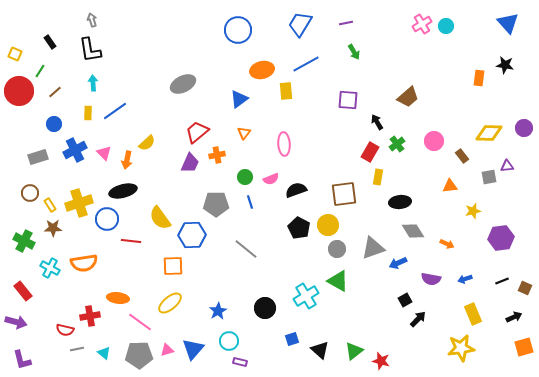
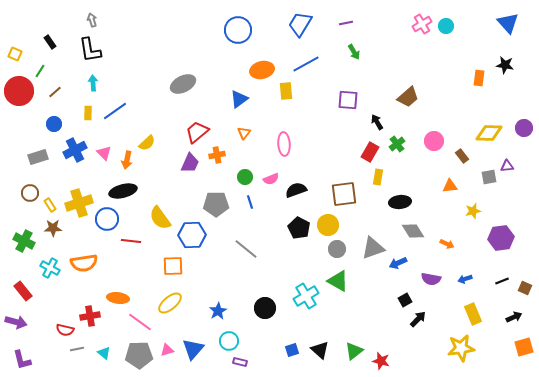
blue square at (292, 339): moved 11 px down
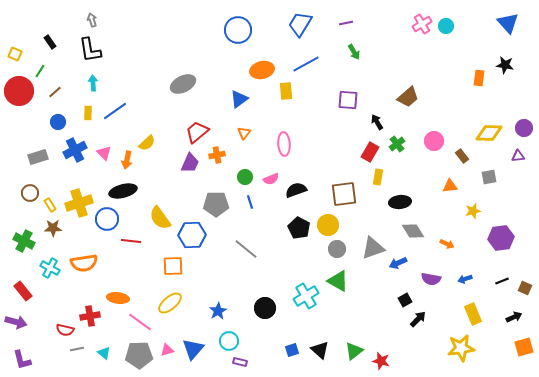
blue circle at (54, 124): moved 4 px right, 2 px up
purple triangle at (507, 166): moved 11 px right, 10 px up
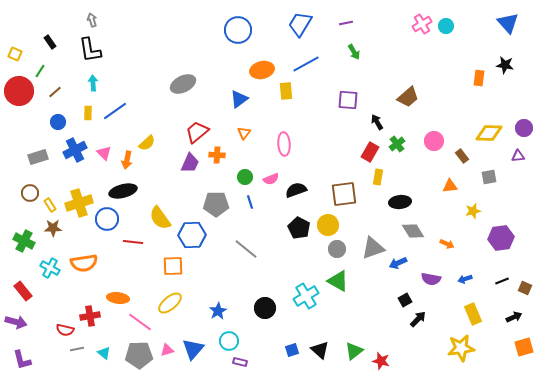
orange cross at (217, 155): rotated 14 degrees clockwise
red line at (131, 241): moved 2 px right, 1 px down
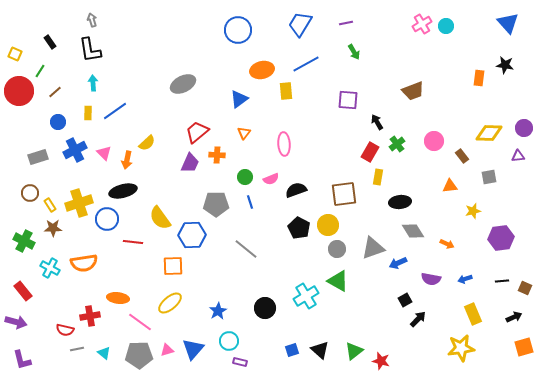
brown trapezoid at (408, 97): moved 5 px right, 6 px up; rotated 20 degrees clockwise
black line at (502, 281): rotated 16 degrees clockwise
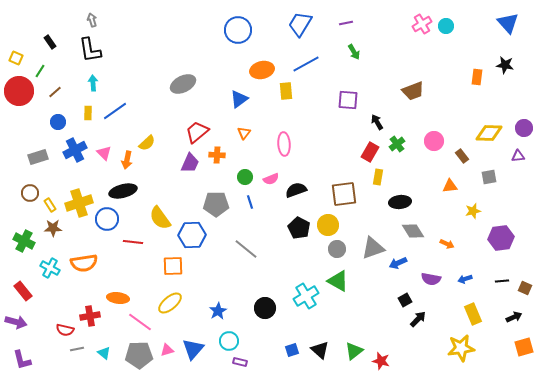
yellow square at (15, 54): moved 1 px right, 4 px down
orange rectangle at (479, 78): moved 2 px left, 1 px up
